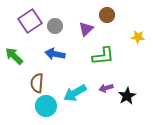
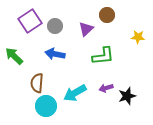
black star: rotated 12 degrees clockwise
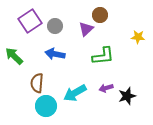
brown circle: moved 7 px left
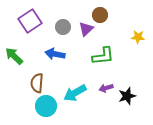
gray circle: moved 8 px right, 1 px down
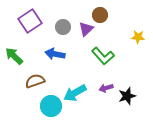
green L-shape: rotated 55 degrees clockwise
brown semicircle: moved 2 px left, 2 px up; rotated 66 degrees clockwise
cyan circle: moved 5 px right
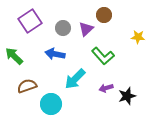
brown circle: moved 4 px right
gray circle: moved 1 px down
brown semicircle: moved 8 px left, 5 px down
cyan arrow: moved 14 px up; rotated 15 degrees counterclockwise
cyan circle: moved 2 px up
